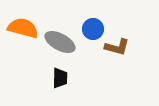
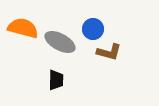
brown L-shape: moved 8 px left, 5 px down
black trapezoid: moved 4 px left, 2 px down
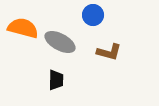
blue circle: moved 14 px up
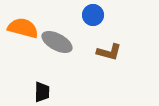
gray ellipse: moved 3 px left
black trapezoid: moved 14 px left, 12 px down
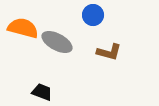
black trapezoid: rotated 70 degrees counterclockwise
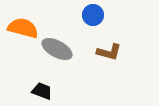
gray ellipse: moved 7 px down
black trapezoid: moved 1 px up
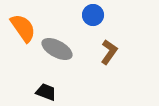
orange semicircle: rotated 40 degrees clockwise
brown L-shape: rotated 70 degrees counterclockwise
black trapezoid: moved 4 px right, 1 px down
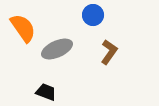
gray ellipse: rotated 52 degrees counterclockwise
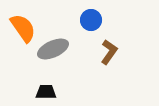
blue circle: moved 2 px left, 5 px down
gray ellipse: moved 4 px left
black trapezoid: rotated 20 degrees counterclockwise
